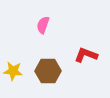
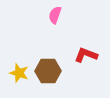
pink semicircle: moved 12 px right, 10 px up
yellow star: moved 6 px right, 2 px down; rotated 12 degrees clockwise
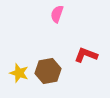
pink semicircle: moved 2 px right, 1 px up
brown hexagon: rotated 10 degrees counterclockwise
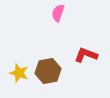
pink semicircle: moved 1 px right, 1 px up
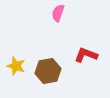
yellow star: moved 3 px left, 7 px up
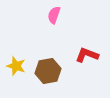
pink semicircle: moved 4 px left, 2 px down
red L-shape: moved 1 px right
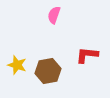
red L-shape: rotated 15 degrees counterclockwise
yellow star: moved 1 px right, 1 px up
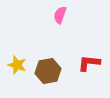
pink semicircle: moved 6 px right
red L-shape: moved 2 px right, 8 px down
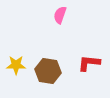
yellow star: moved 1 px left; rotated 18 degrees counterclockwise
brown hexagon: rotated 20 degrees clockwise
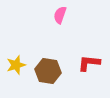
yellow star: rotated 18 degrees counterclockwise
